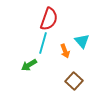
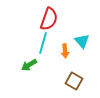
orange arrow: rotated 16 degrees clockwise
brown square: rotated 12 degrees counterclockwise
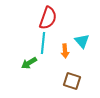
red semicircle: moved 1 px left, 1 px up
cyan line: rotated 10 degrees counterclockwise
green arrow: moved 2 px up
brown square: moved 2 px left; rotated 12 degrees counterclockwise
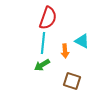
cyan triangle: rotated 21 degrees counterclockwise
green arrow: moved 13 px right, 2 px down
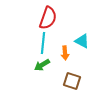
orange arrow: moved 2 px down
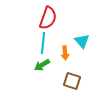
cyan triangle: rotated 21 degrees clockwise
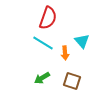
cyan line: rotated 65 degrees counterclockwise
green arrow: moved 13 px down
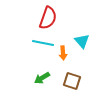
cyan line: rotated 20 degrees counterclockwise
orange arrow: moved 2 px left
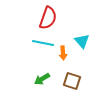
green arrow: moved 1 px down
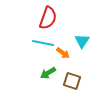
cyan triangle: rotated 14 degrees clockwise
orange arrow: rotated 48 degrees counterclockwise
green arrow: moved 6 px right, 6 px up
